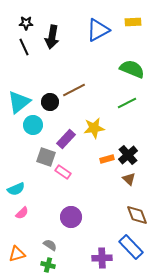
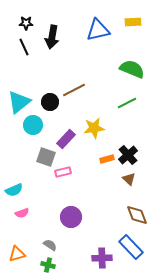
blue triangle: rotated 15 degrees clockwise
pink rectangle: rotated 49 degrees counterclockwise
cyan semicircle: moved 2 px left, 1 px down
pink semicircle: rotated 24 degrees clockwise
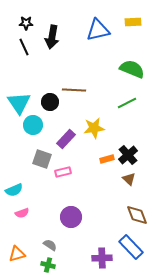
brown line: rotated 30 degrees clockwise
cyan triangle: moved 1 px down; rotated 25 degrees counterclockwise
gray square: moved 4 px left, 2 px down
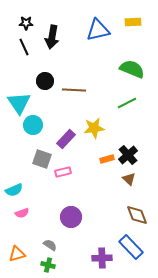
black circle: moved 5 px left, 21 px up
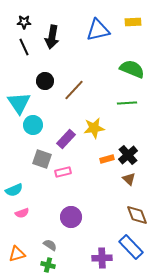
black star: moved 2 px left, 1 px up
brown line: rotated 50 degrees counterclockwise
green line: rotated 24 degrees clockwise
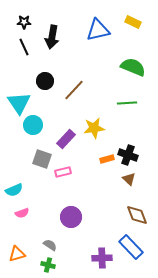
yellow rectangle: rotated 28 degrees clockwise
green semicircle: moved 1 px right, 2 px up
black cross: rotated 30 degrees counterclockwise
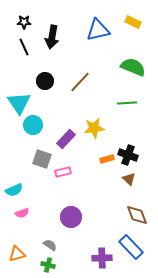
brown line: moved 6 px right, 8 px up
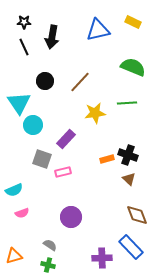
yellow star: moved 1 px right, 15 px up
orange triangle: moved 3 px left, 2 px down
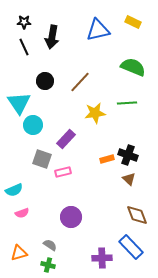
orange triangle: moved 5 px right, 3 px up
